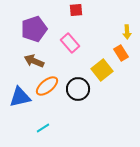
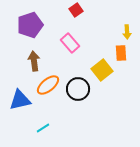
red square: rotated 32 degrees counterclockwise
purple pentagon: moved 4 px left, 4 px up
orange rectangle: rotated 28 degrees clockwise
brown arrow: rotated 60 degrees clockwise
orange ellipse: moved 1 px right, 1 px up
blue triangle: moved 3 px down
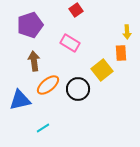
pink rectangle: rotated 18 degrees counterclockwise
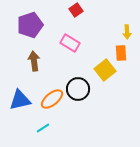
yellow square: moved 3 px right
orange ellipse: moved 4 px right, 14 px down
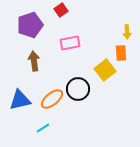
red square: moved 15 px left
pink rectangle: rotated 42 degrees counterclockwise
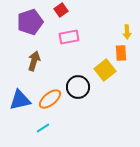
purple pentagon: moved 3 px up
pink rectangle: moved 1 px left, 6 px up
brown arrow: rotated 24 degrees clockwise
black circle: moved 2 px up
orange ellipse: moved 2 px left
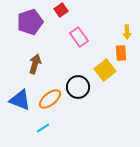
pink rectangle: moved 10 px right; rotated 66 degrees clockwise
brown arrow: moved 1 px right, 3 px down
blue triangle: rotated 35 degrees clockwise
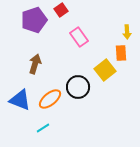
purple pentagon: moved 4 px right, 2 px up
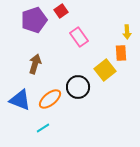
red square: moved 1 px down
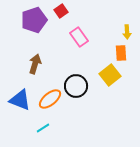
yellow square: moved 5 px right, 5 px down
black circle: moved 2 px left, 1 px up
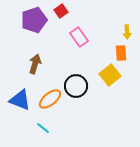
cyan line: rotated 72 degrees clockwise
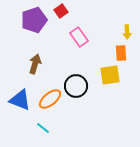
yellow square: rotated 30 degrees clockwise
